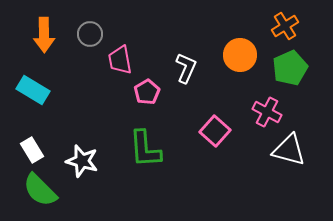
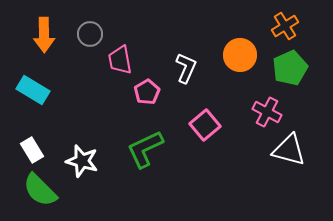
pink square: moved 10 px left, 6 px up; rotated 8 degrees clockwise
green L-shape: rotated 69 degrees clockwise
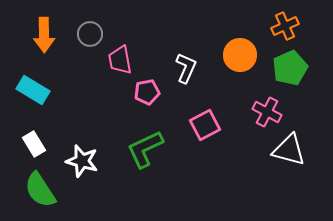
orange cross: rotated 8 degrees clockwise
pink pentagon: rotated 20 degrees clockwise
pink square: rotated 12 degrees clockwise
white rectangle: moved 2 px right, 6 px up
green semicircle: rotated 12 degrees clockwise
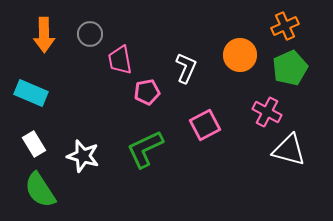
cyan rectangle: moved 2 px left, 3 px down; rotated 8 degrees counterclockwise
white star: moved 1 px right, 5 px up
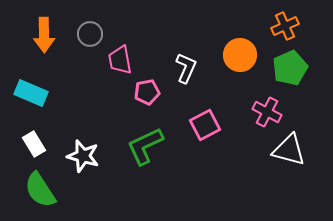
green L-shape: moved 3 px up
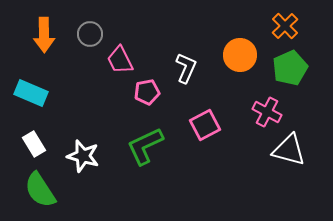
orange cross: rotated 20 degrees counterclockwise
pink trapezoid: rotated 16 degrees counterclockwise
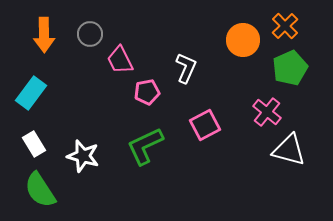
orange circle: moved 3 px right, 15 px up
cyan rectangle: rotated 76 degrees counterclockwise
pink cross: rotated 12 degrees clockwise
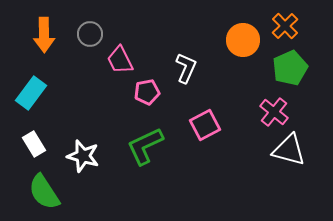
pink cross: moved 7 px right
green semicircle: moved 4 px right, 2 px down
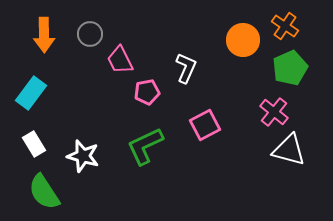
orange cross: rotated 12 degrees counterclockwise
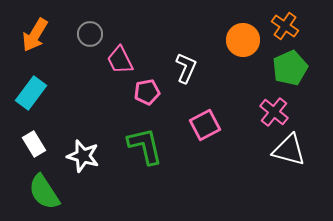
orange arrow: moved 9 px left; rotated 32 degrees clockwise
green L-shape: rotated 102 degrees clockwise
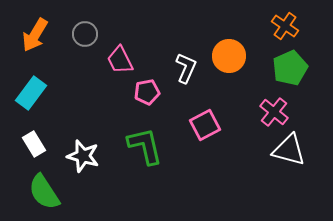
gray circle: moved 5 px left
orange circle: moved 14 px left, 16 px down
